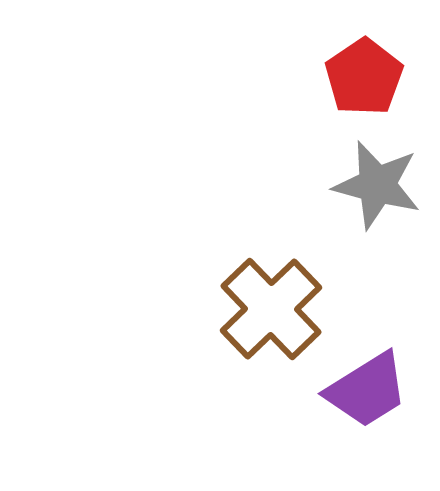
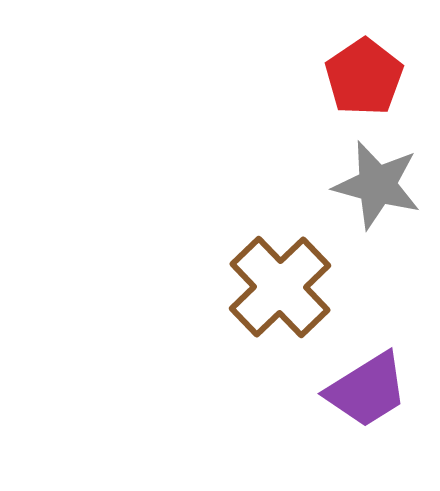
brown cross: moved 9 px right, 22 px up
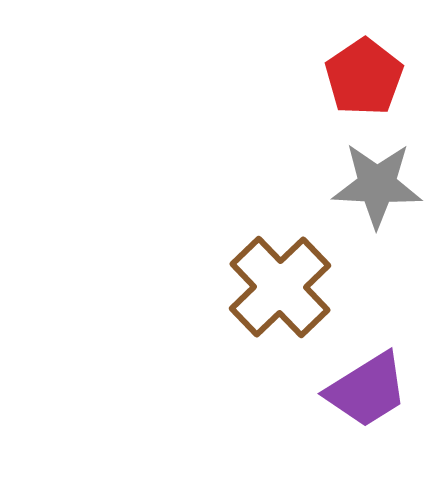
gray star: rotated 12 degrees counterclockwise
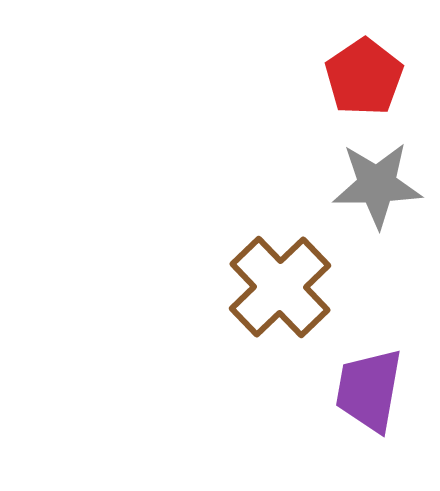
gray star: rotated 4 degrees counterclockwise
purple trapezoid: moved 2 px right; rotated 132 degrees clockwise
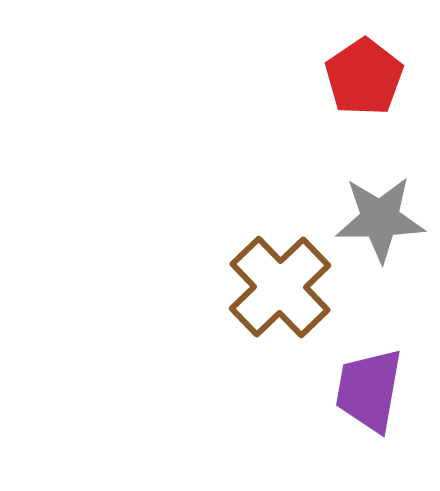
gray star: moved 3 px right, 34 px down
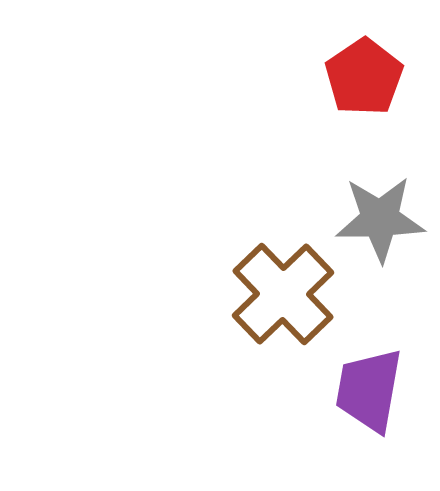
brown cross: moved 3 px right, 7 px down
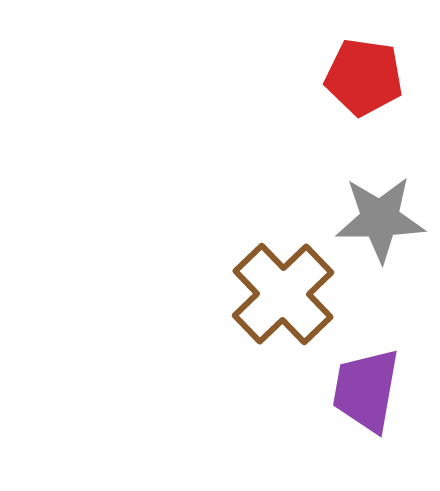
red pentagon: rotated 30 degrees counterclockwise
purple trapezoid: moved 3 px left
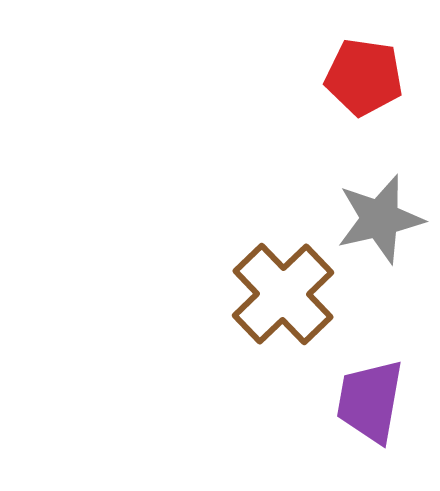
gray star: rotated 12 degrees counterclockwise
purple trapezoid: moved 4 px right, 11 px down
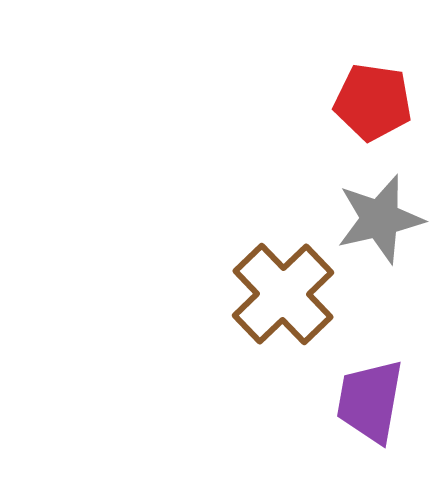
red pentagon: moved 9 px right, 25 px down
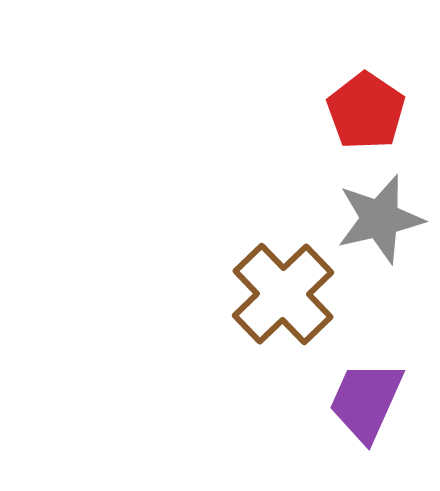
red pentagon: moved 7 px left, 9 px down; rotated 26 degrees clockwise
purple trapezoid: moved 4 px left; rotated 14 degrees clockwise
